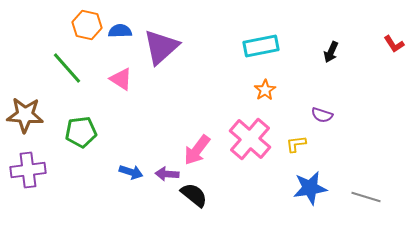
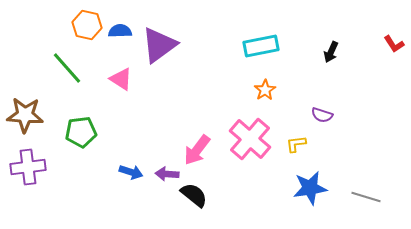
purple triangle: moved 2 px left, 2 px up; rotated 6 degrees clockwise
purple cross: moved 3 px up
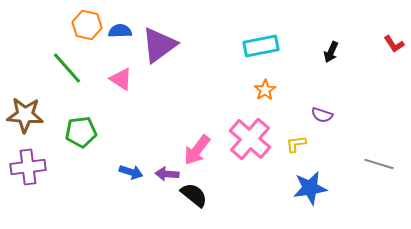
gray line: moved 13 px right, 33 px up
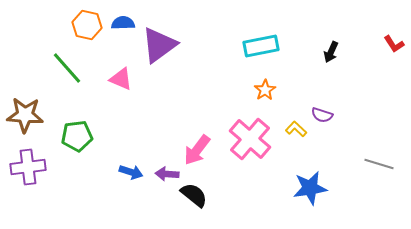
blue semicircle: moved 3 px right, 8 px up
pink triangle: rotated 10 degrees counterclockwise
green pentagon: moved 4 px left, 4 px down
yellow L-shape: moved 15 px up; rotated 50 degrees clockwise
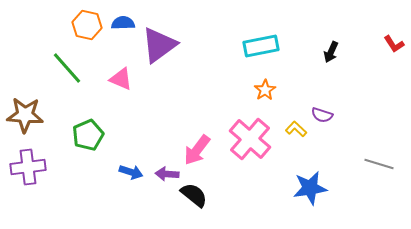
green pentagon: moved 11 px right, 1 px up; rotated 16 degrees counterclockwise
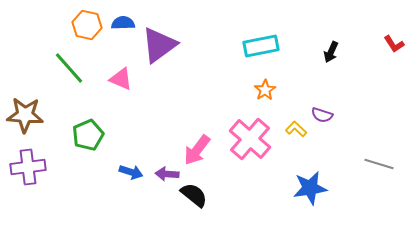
green line: moved 2 px right
